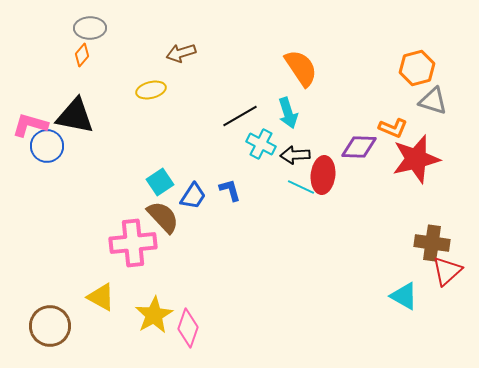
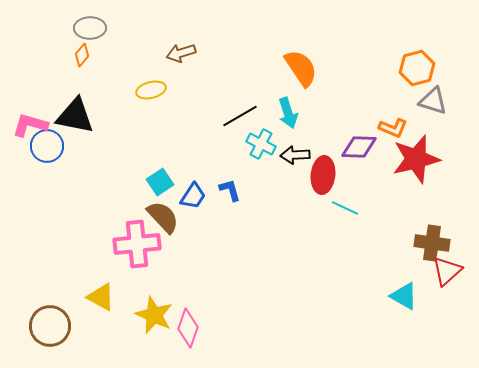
cyan line: moved 44 px right, 21 px down
pink cross: moved 4 px right, 1 px down
yellow star: rotated 18 degrees counterclockwise
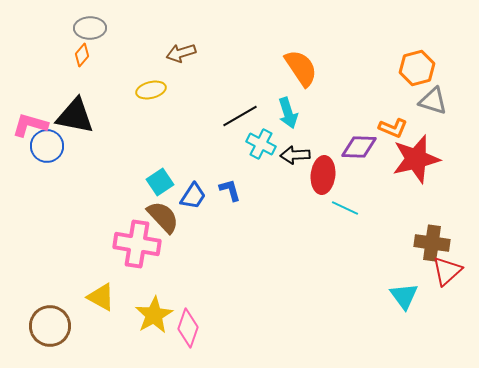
pink cross: rotated 15 degrees clockwise
cyan triangle: rotated 24 degrees clockwise
yellow star: rotated 18 degrees clockwise
